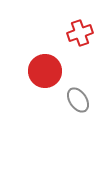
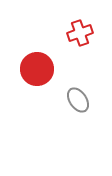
red circle: moved 8 px left, 2 px up
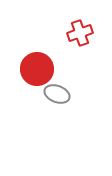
gray ellipse: moved 21 px left, 6 px up; rotated 35 degrees counterclockwise
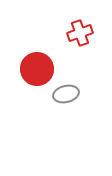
gray ellipse: moved 9 px right; rotated 35 degrees counterclockwise
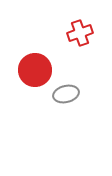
red circle: moved 2 px left, 1 px down
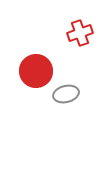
red circle: moved 1 px right, 1 px down
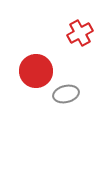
red cross: rotated 10 degrees counterclockwise
